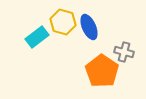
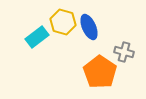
orange pentagon: moved 2 px left, 1 px down
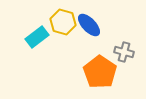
blue ellipse: moved 2 px up; rotated 20 degrees counterclockwise
